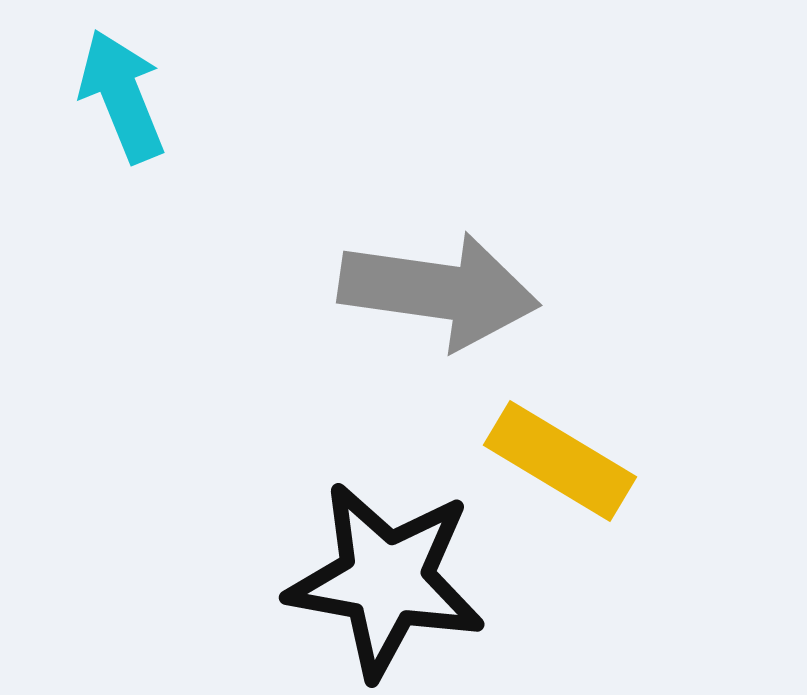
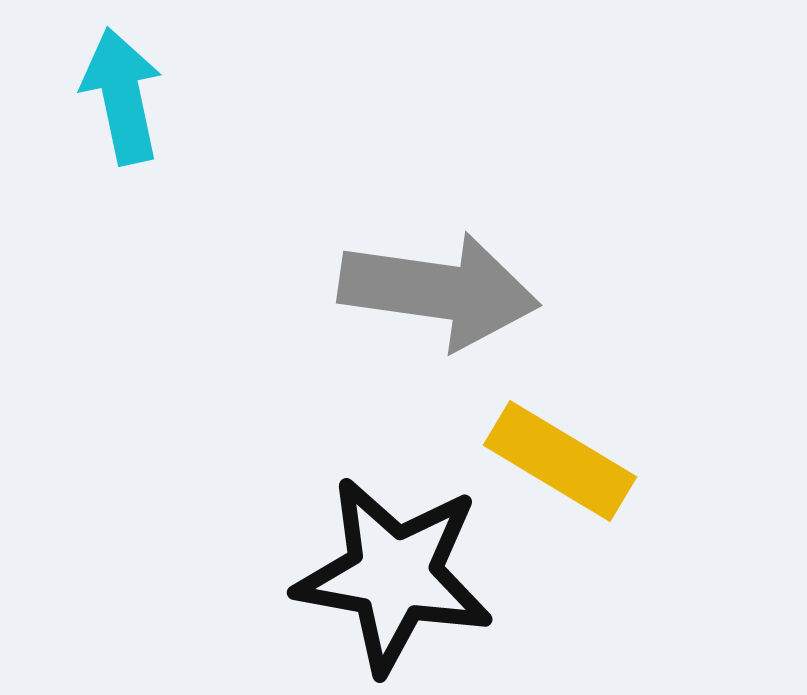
cyan arrow: rotated 10 degrees clockwise
black star: moved 8 px right, 5 px up
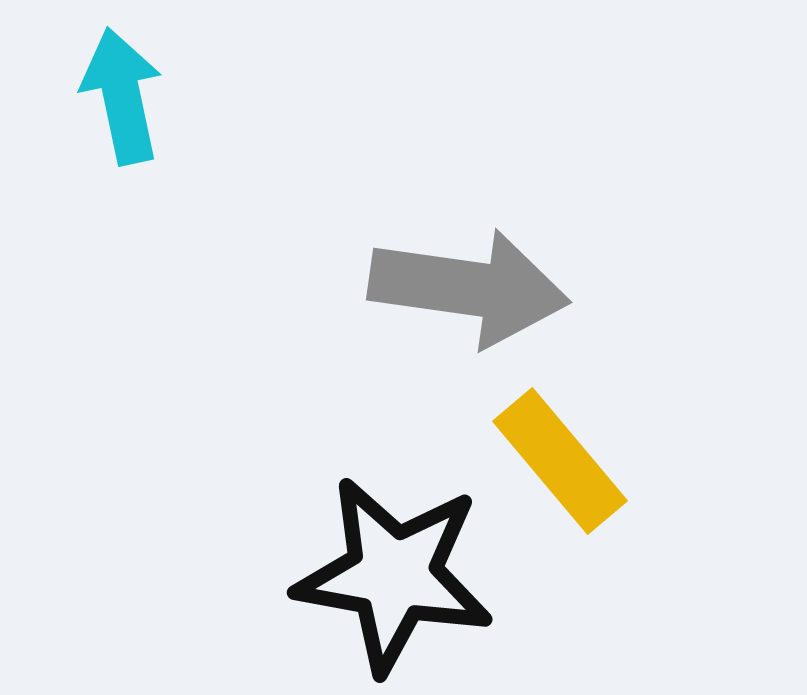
gray arrow: moved 30 px right, 3 px up
yellow rectangle: rotated 19 degrees clockwise
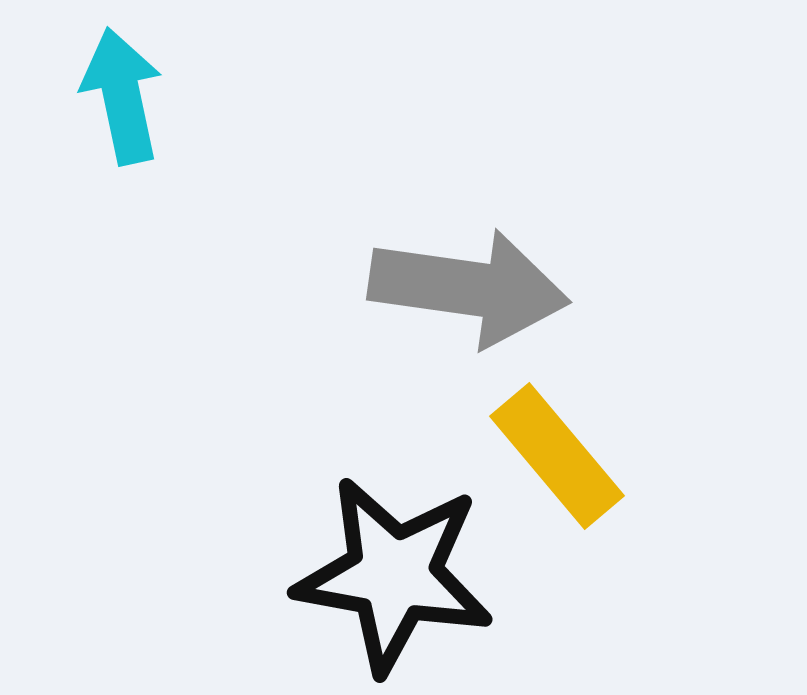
yellow rectangle: moved 3 px left, 5 px up
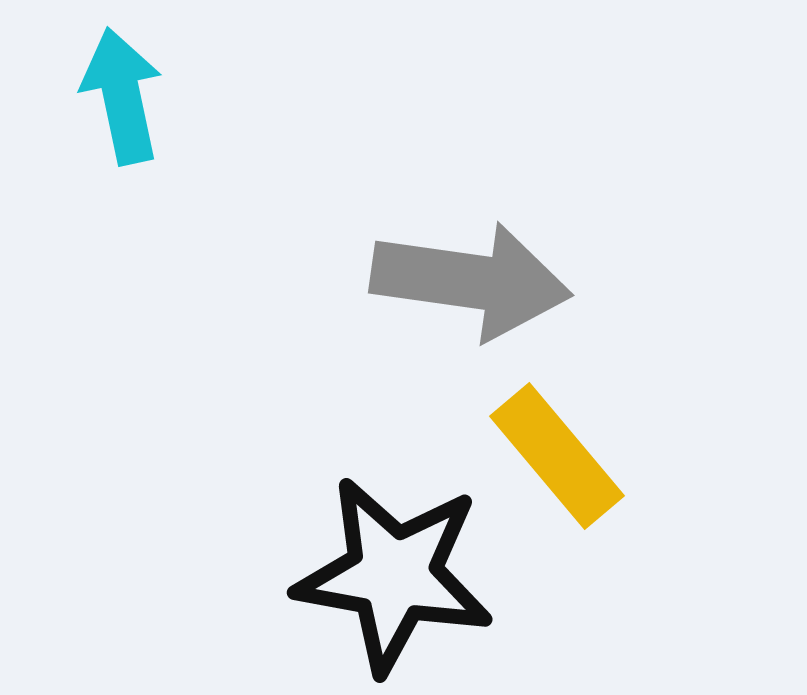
gray arrow: moved 2 px right, 7 px up
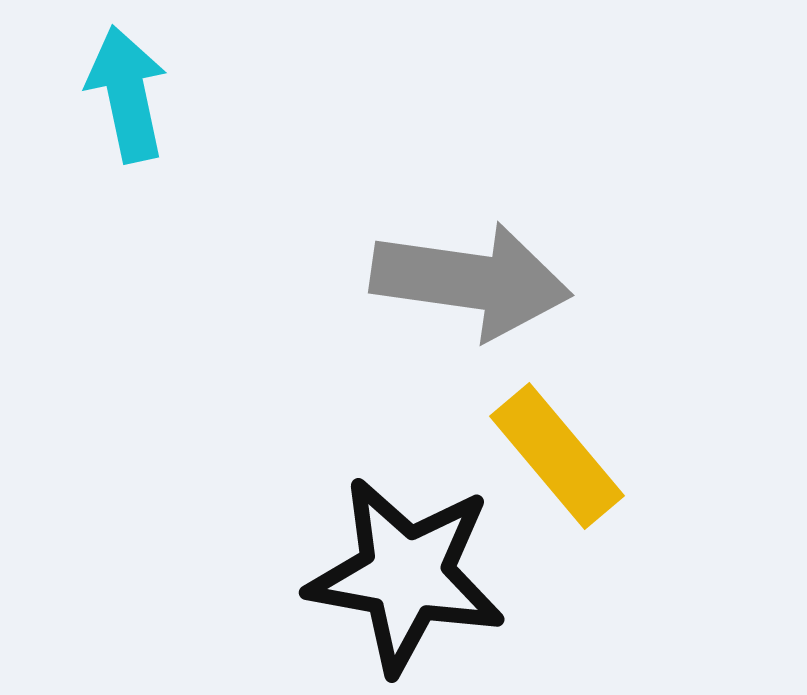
cyan arrow: moved 5 px right, 2 px up
black star: moved 12 px right
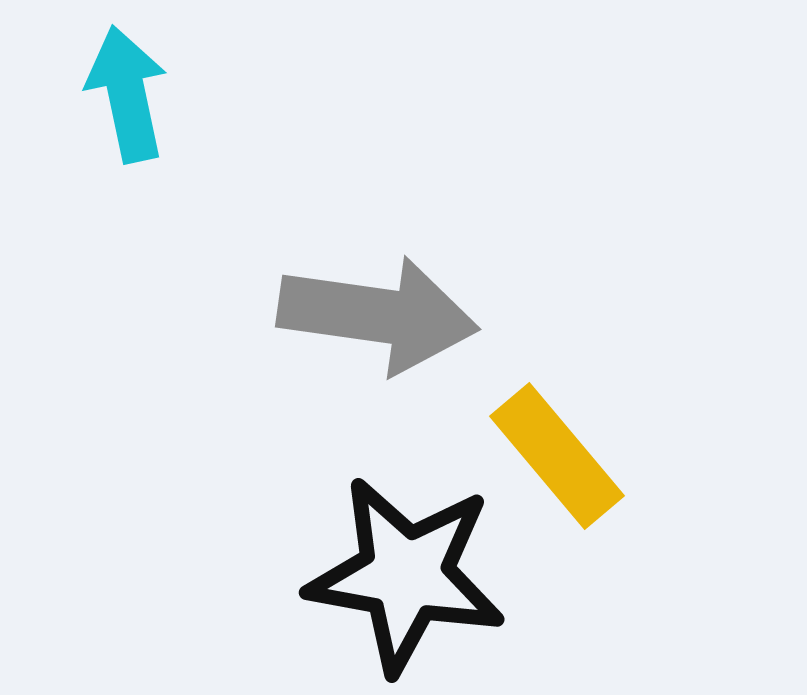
gray arrow: moved 93 px left, 34 px down
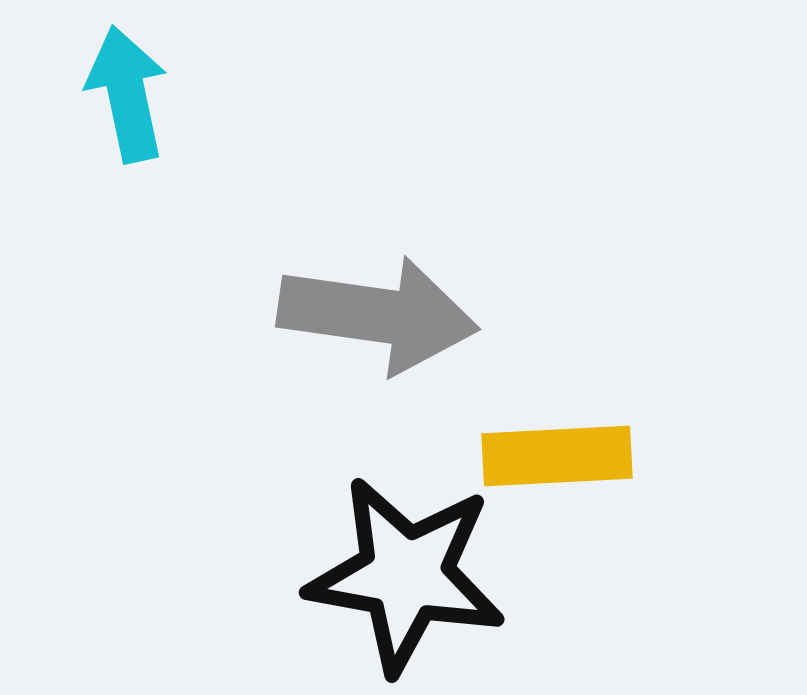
yellow rectangle: rotated 53 degrees counterclockwise
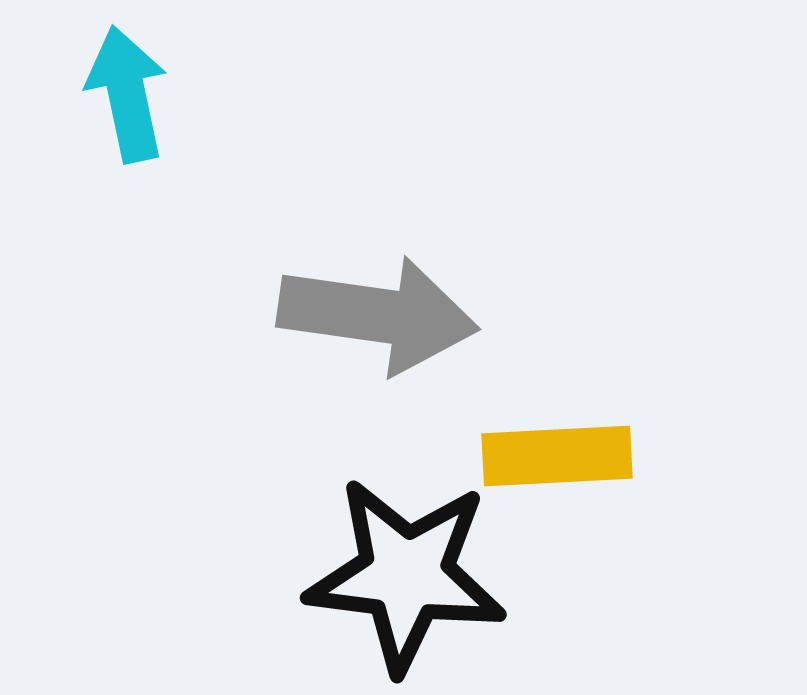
black star: rotated 3 degrees counterclockwise
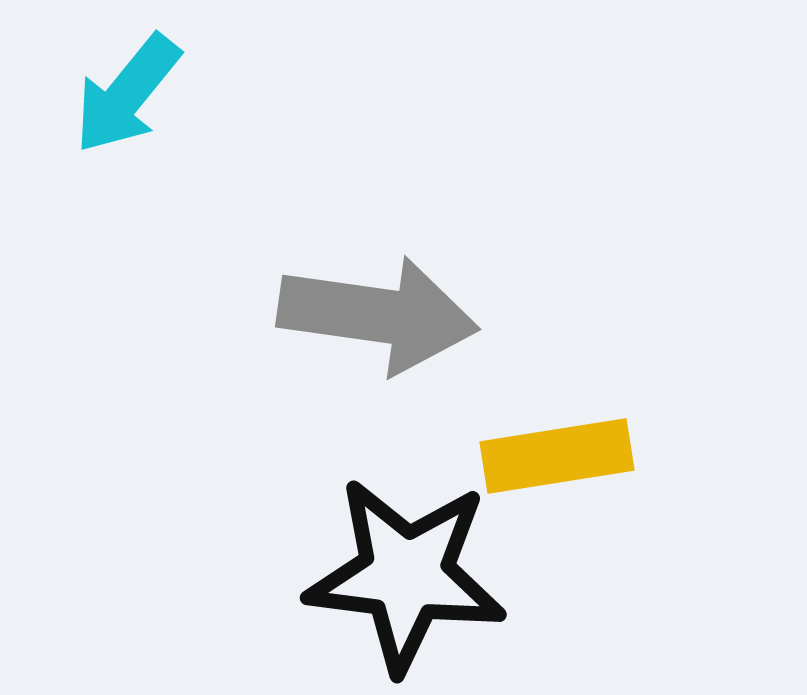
cyan arrow: rotated 129 degrees counterclockwise
yellow rectangle: rotated 6 degrees counterclockwise
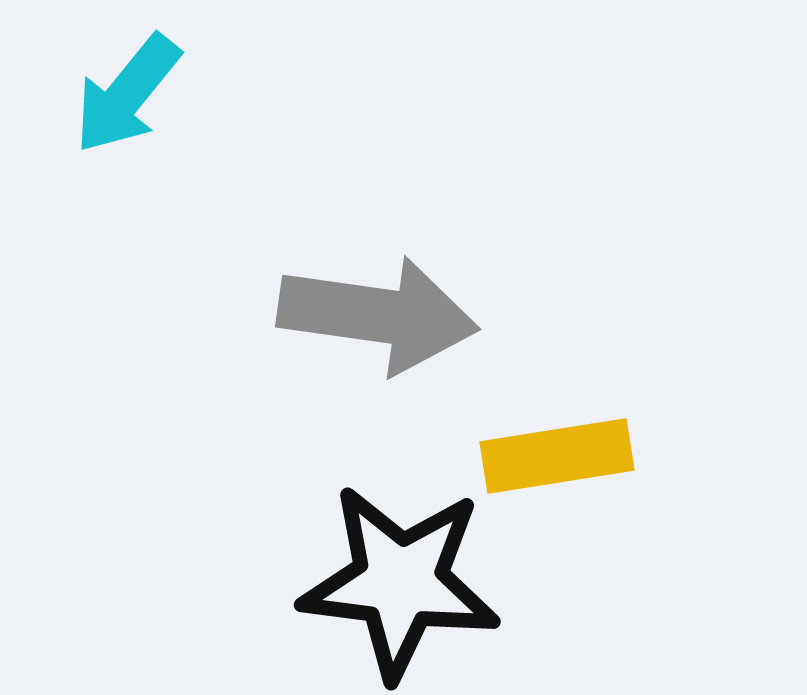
black star: moved 6 px left, 7 px down
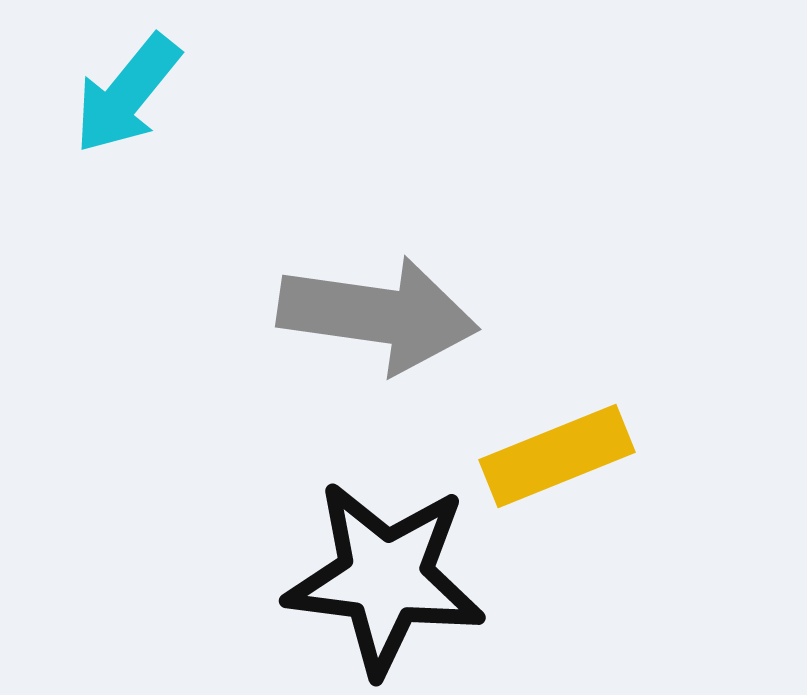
yellow rectangle: rotated 13 degrees counterclockwise
black star: moved 15 px left, 4 px up
